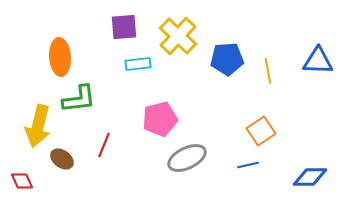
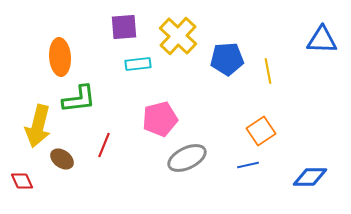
blue triangle: moved 4 px right, 21 px up
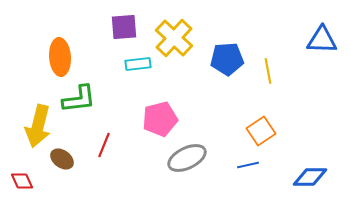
yellow cross: moved 4 px left, 2 px down
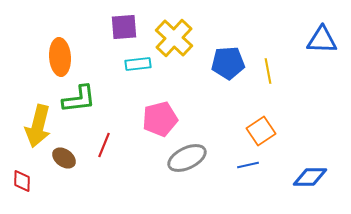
blue pentagon: moved 1 px right, 4 px down
brown ellipse: moved 2 px right, 1 px up
red diamond: rotated 25 degrees clockwise
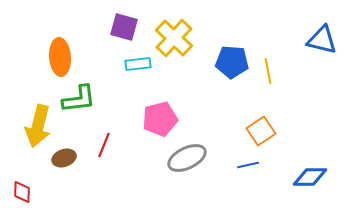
purple square: rotated 20 degrees clockwise
blue triangle: rotated 12 degrees clockwise
blue pentagon: moved 4 px right, 1 px up; rotated 8 degrees clockwise
brown ellipse: rotated 55 degrees counterclockwise
red diamond: moved 11 px down
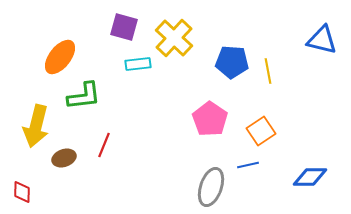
orange ellipse: rotated 42 degrees clockwise
green L-shape: moved 5 px right, 3 px up
pink pentagon: moved 50 px right; rotated 24 degrees counterclockwise
yellow arrow: moved 2 px left
gray ellipse: moved 24 px right, 29 px down; rotated 45 degrees counterclockwise
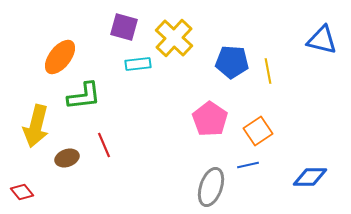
orange square: moved 3 px left
red line: rotated 45 degrees counterclockwise
brown ellipse: moved 3 px right
red diamond: rotated 40 degrees counterclockwise
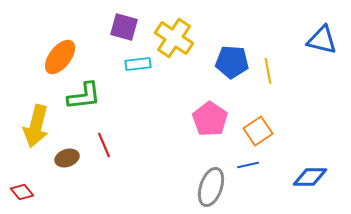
yellow cross: rotated 9 degrees counterclockwise
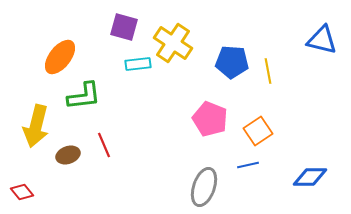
yellow cross: moved 1 px left, 5 px down
pink pentagon: rotated 12 degrees counterclockwise
brown ellipse: moved 1 px right, 3 px up
gray ellipse: moved 7 px left
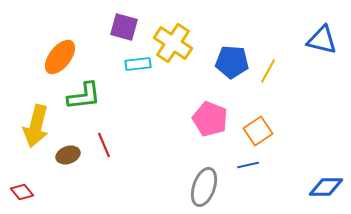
yellow line: rotated 40 degrees clockwise
blue diamond: moved 16 px right, 10 px down
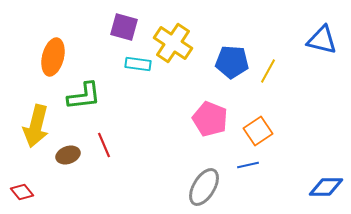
orange ellipse: moved 7 px left; rotated 24 degrees counterclockwise
cyan rectangle: rotated 15 degrees clockwise
gray ellipse: rotated 12 degrees clockwise
